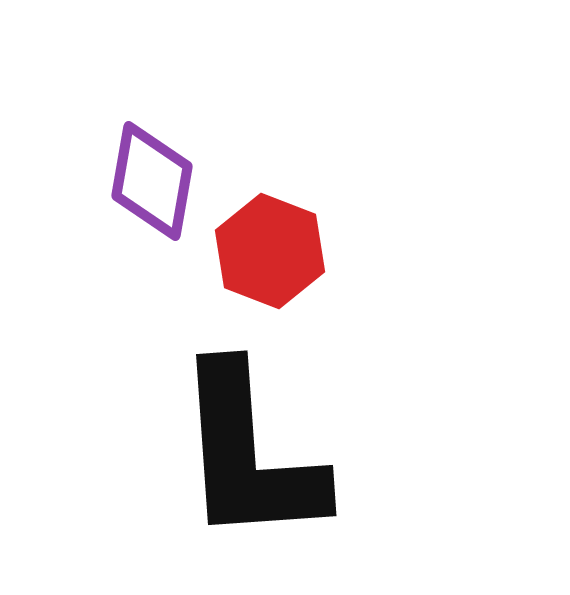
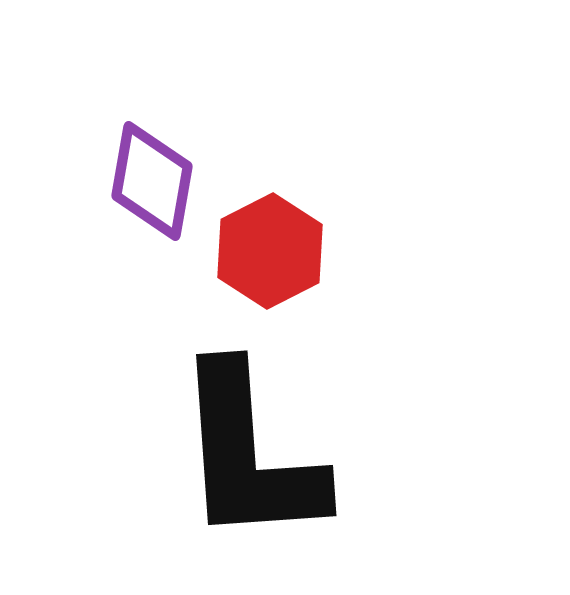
red hexagon: rotated 12 degrees clockwise
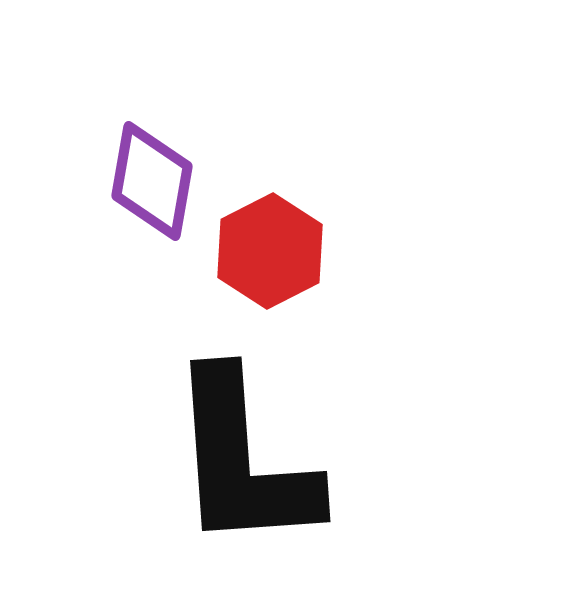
black L-shape: moved 6 px left, 6 px down
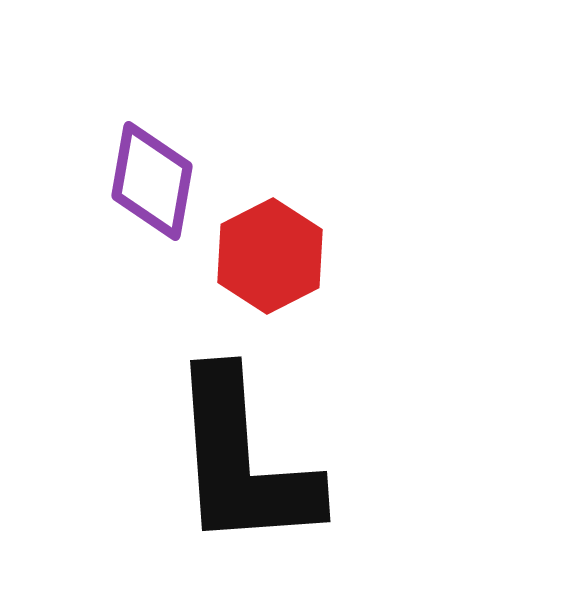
red hexagon: moved 5 px down
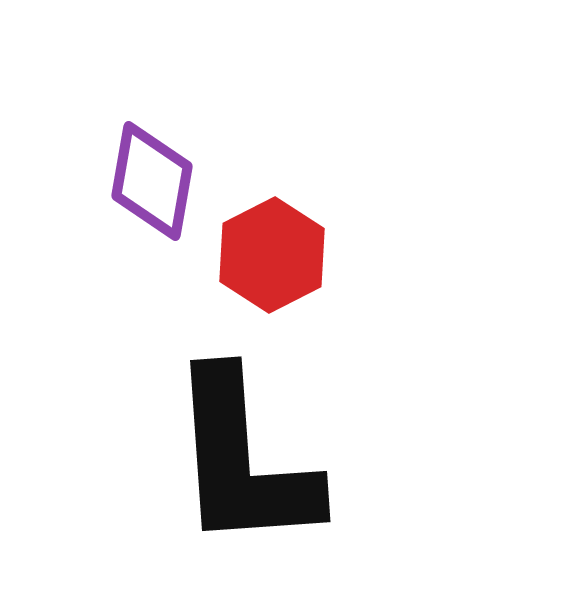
red hexagon: moved 2 px right, 1 px up
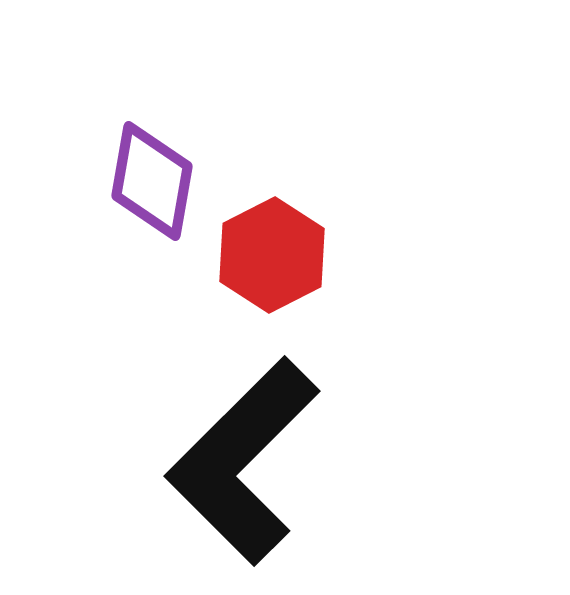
black L-shape: rotated 49 degrees clockwise
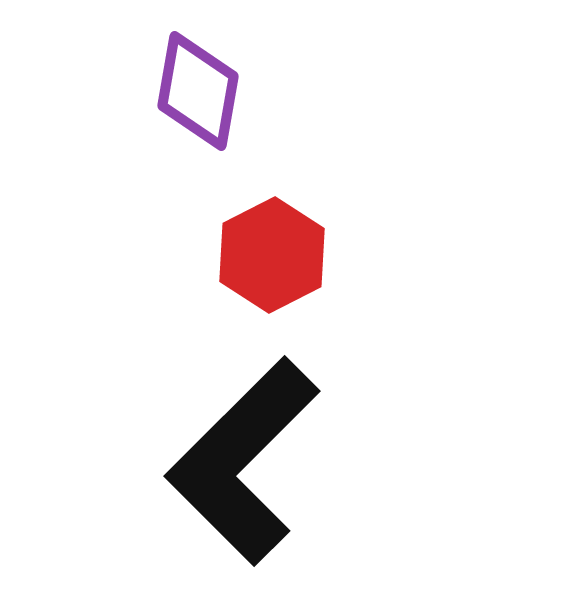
purple diamond: moved 46 px right, 90 px up
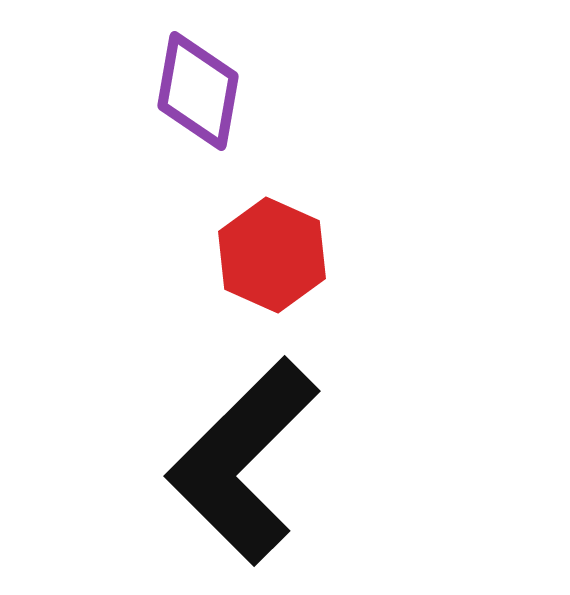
red hexagon: rotated 9 degrees counterclockwise
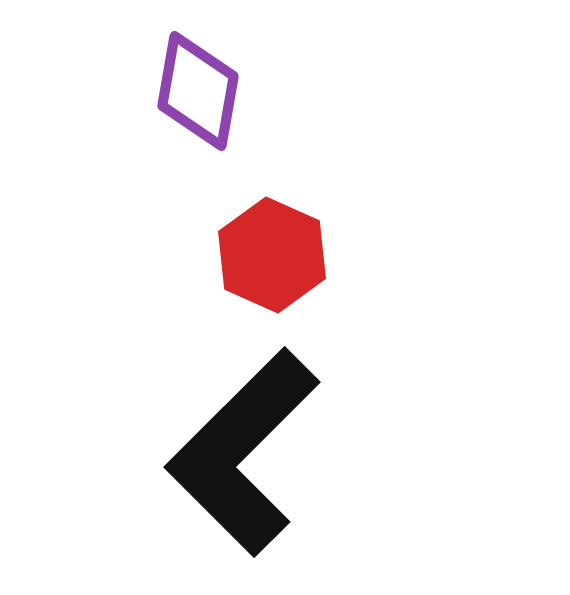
black L-shape: moved 9 px up
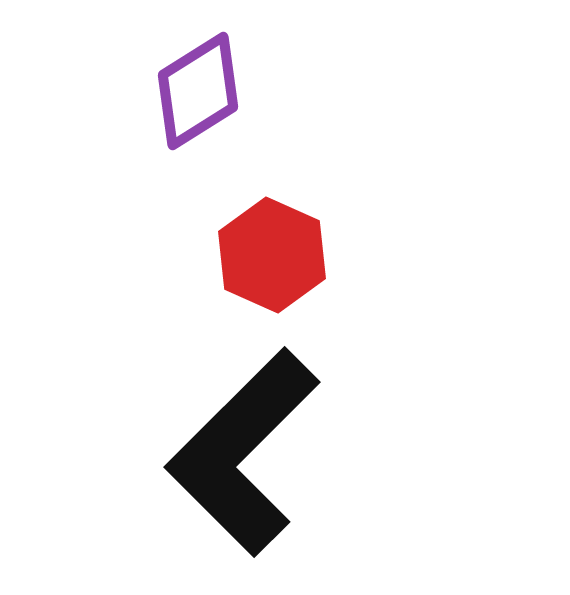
purple diamond: rotated 48 degrees clockwise
